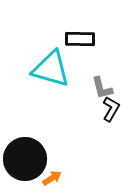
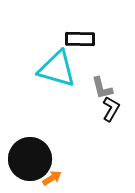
cyan triangle: moved 6 px right
black circle: moved 5 px right
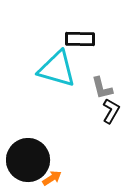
black L-shape: moved 2 px down
black circle: moved 2 px left, 1 px down
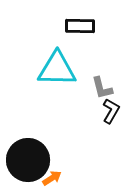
black rectangle: moved 13 px up
cyan triangle: rotated 15 degrees counterclockwise
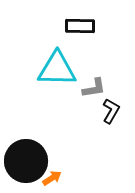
gray L-shape: moved 8 px left; rotated 85 degrees counterclockwise
black circle: moved 2 px left, 1 px down
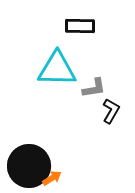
black circle: moved 3 px right, 5 px down
